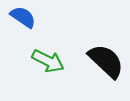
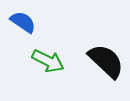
blue semicircle: moved 5 px down
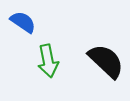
green arrow: rotated 52 degrees clockwise
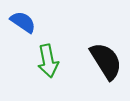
black semicircle: rotated 15 degrees clockwise
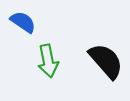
black semicircle: rotated 9 degrees counterclockwise
